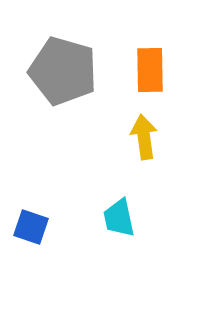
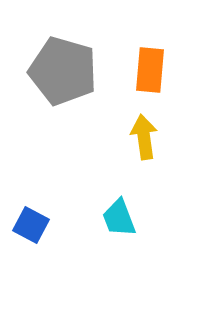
orange rectangle: rotated 6 degrees clockwise
cyan trapezoid: rotated 9 degrees counterclockwise
blue square: moved 2 px up; rotated 9 degrees clockwise
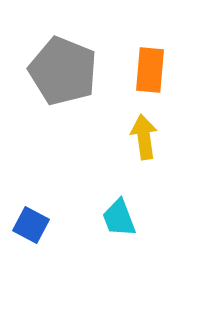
gray pentagon: rotated 6 degrees clockwise
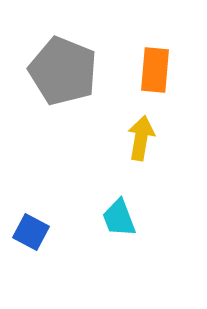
orange rectangle: moved 5 px right
yellow arrow: moved 3 px left, 1 px down; rotated 18 degrees clockwise
blue square: moved 7 px down
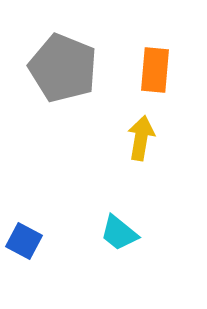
gray pentagon: moved 3 px up
cyan trapezoid: moved 15 px down; rotated 30 degrees counterclockwise
blue square: moved 7 px left, 9 px down
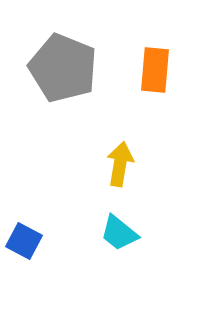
yellow arrow: moved 21 px left, 26 px down
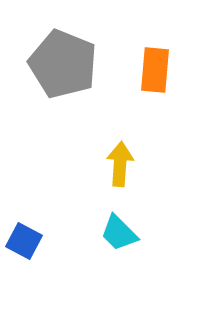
gray pentagon: moved 4 px up
yellow arrow: rotated 6 degrees counterclockwise
cyan trapezoid: rotated 6 degrees clockwise
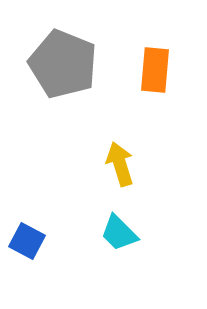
yellow arrow: rotated 21 degrees counterclockwise
blue square: moved 3 px right
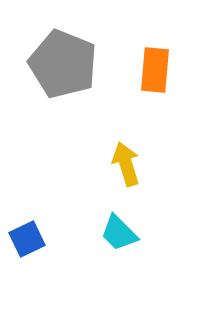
yellow arrow: moved 6 px right
blue square: moved 2 px up; rotated 36 degrees clockwise
